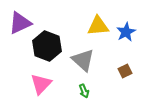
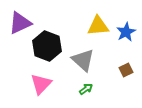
brown square: moved 1 px right, 1 px up
green arrow: moved 2 px right, 2 px up; rotated 104 degrees counterclockwise
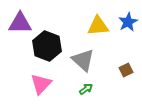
purple triangle: rotated 25 degrees clockwise
blue star: moved 2 px right, 10 px up
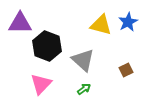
yellow triangle: moved 3 px right, 1 px up; rotated 20 degrees clockwise
green arrow: moved 2 px left
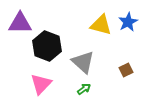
gray triangle: moved 2 px down
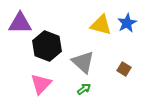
blue star: moved 1 px left, 1 px down
brown square: moved 2 px left, 1 px up; rotated 32 degrees counterclockwise
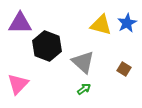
pink triangle: moved 23 px left
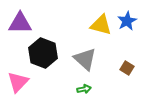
blue star: moved 2 px up
black hexagon: moved 4 px left, 7 px down
gray triangle: moved 2 px right, 3 px up
brown square: moved 3 px right, 1 px up
pink triangle: moved 2 px up
green arrow: rotated 24 degrees clockwise
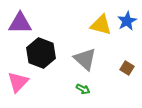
black hexagon: moved 2 px left
green arrow: moved 1 px left; rotated 40 degrees clockwise
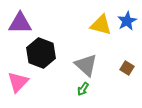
gray triangle: moved 1 px right, 6 px down
green arrow: rotated 96 degrees clockwise
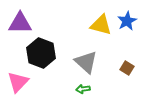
gray triangle: moved 3 px up
green arrow: rotated 48 degrees clockwise
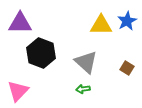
yellow triangle: rotated 15 degrees counterclockwise
pink triangle: moved 9 px down
